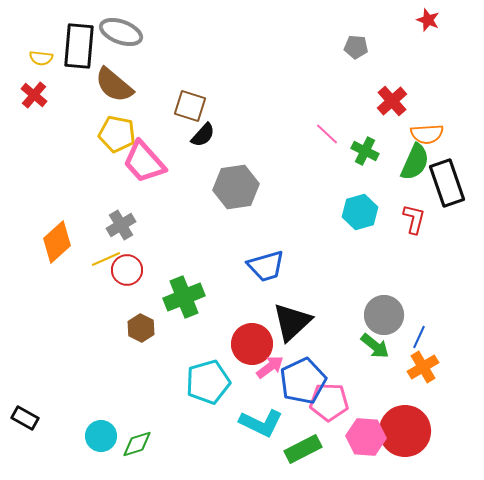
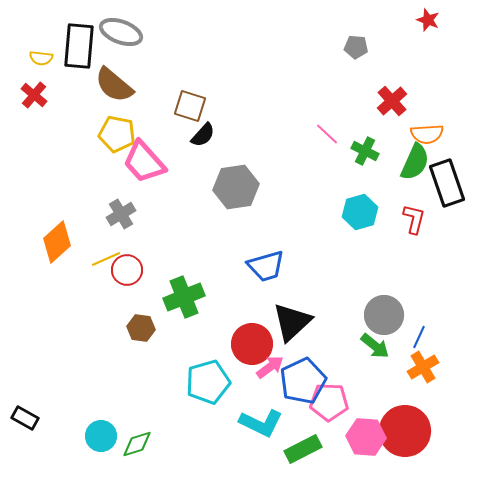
gray cross at (121, 225): moved 11 px up
brown hexagon at (141, 328): rotated 20 degrees counterclockwise
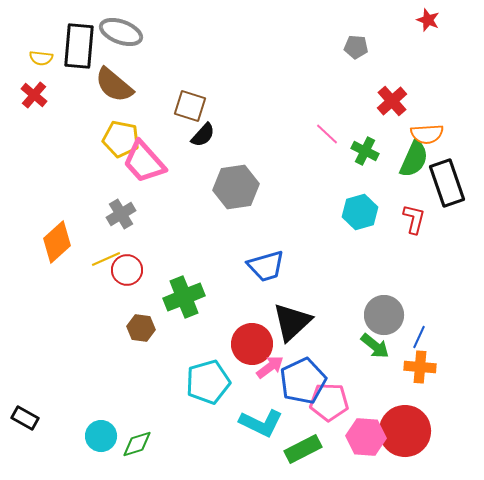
yellow pentagon at (117, 134): moved 4 px right, 5 px down
green semicircle at (415, 162): moved 1 px left, 3 px up
orange cross at (423, 367): moved 3 px left; rotated 36 degrees clockwise
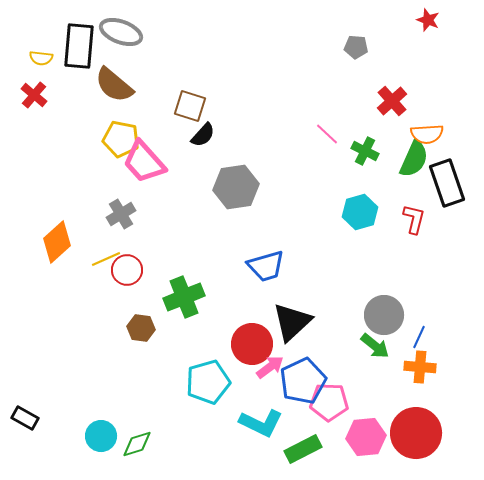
red circle at (405, 431): moved 11 px right, 2 px down
pink hexagon at (366, 437): rotated 9 degrees counterclockwise
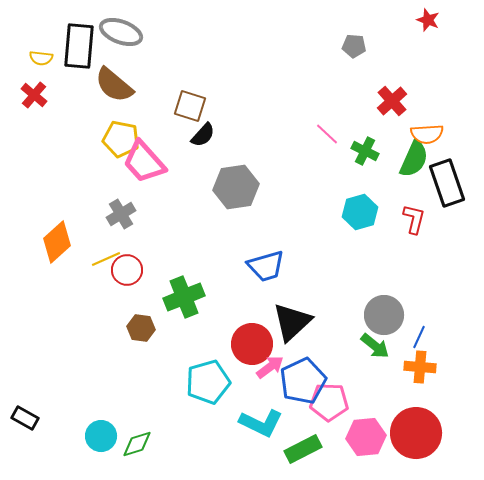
gray pentagon at (356, 47): moved 2 px left, 1 px up
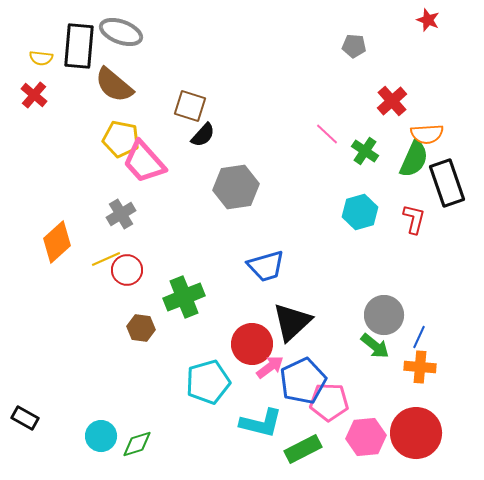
green cross at (365, 151): rotated 8 degrees clockwise
cyan L-shape at (261, 423): rotated 12 degrees counterclockwise
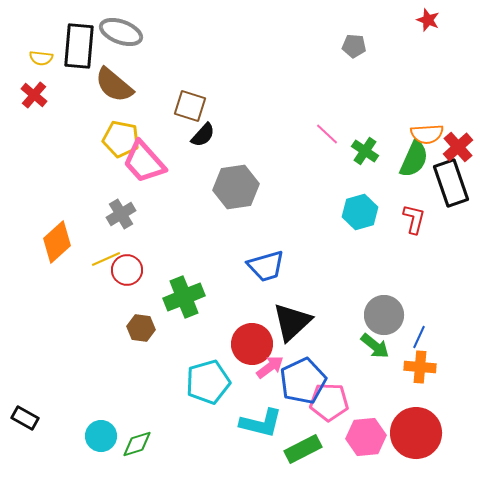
red cross at (392, 101): moved 66 px right, 46 px down
black rectangle at (447, 183): moved 4 px right
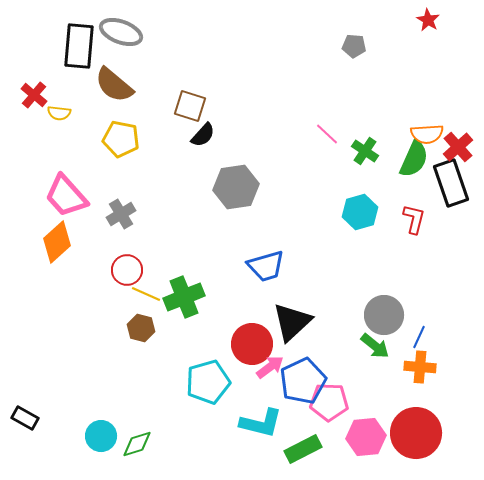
red star at (428, 20): rotated 10 degrees clockwise
yellow semicircle at (41, 58): moved 18 px right, 55 px down
pink trapezoid at (144, 162): moved 78 px left, 34 px down
yellow line at (106, 259): moved 40 px right, 35 px down; rotated 48 degrees clockwise
brown hexagon at (141, 328): rotated 8 degrees clockwise
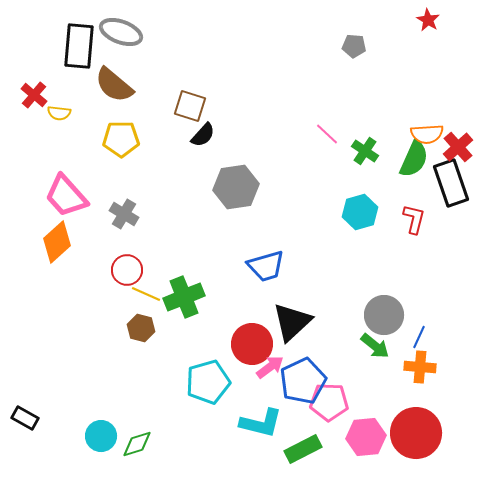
yellow pentagon at (121, 139): rotated 12 degrees counterclockwise
gray cross at (121, 214): moved 3 px right; rotated 28 degrees counterclockwise
